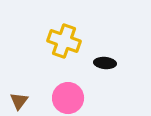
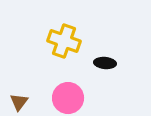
brown triangle: moved 1 px down
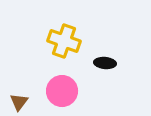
pink circle: moved 6 px left, 7 px up
